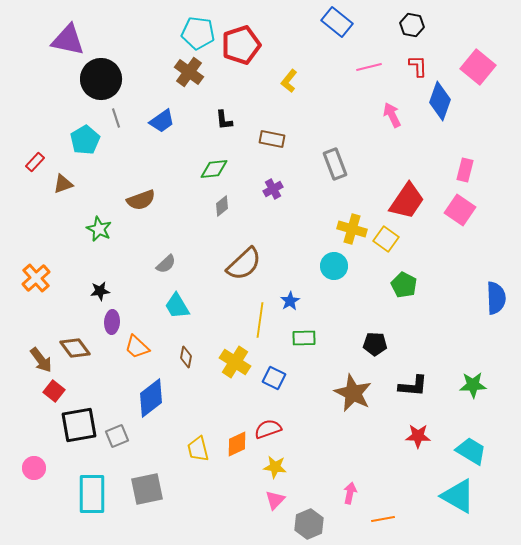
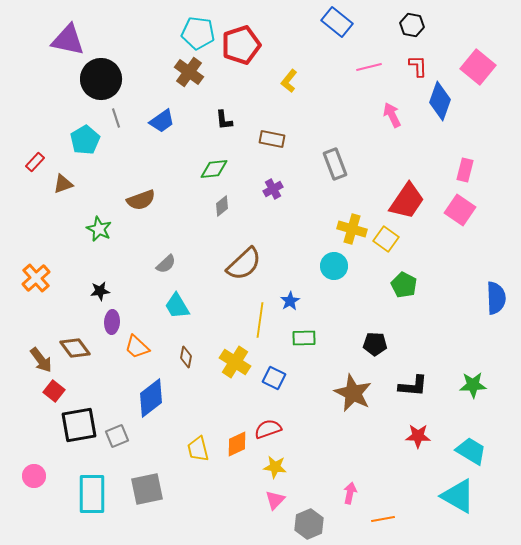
pink circle at (34, 468): moved 8 px down
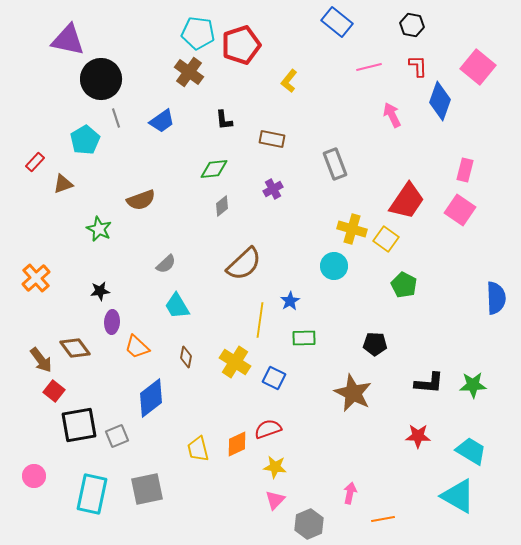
black L-shape at (413, 386): moved 16 px right, 3 px up
cyan rectangle at (92, 494): rotated 12 degrees clockwise
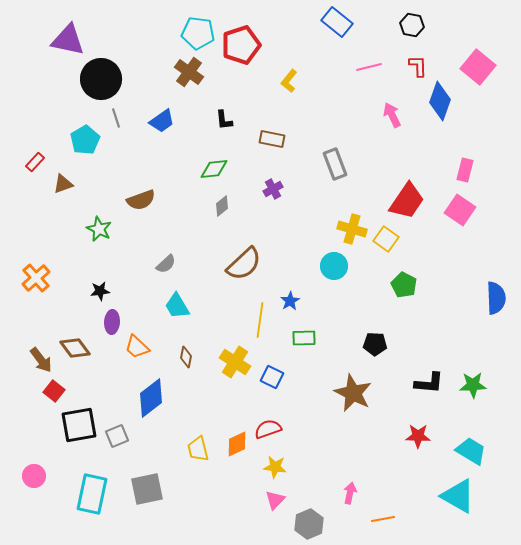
blue square at (274, 378): moved 2 px left, 1 px up
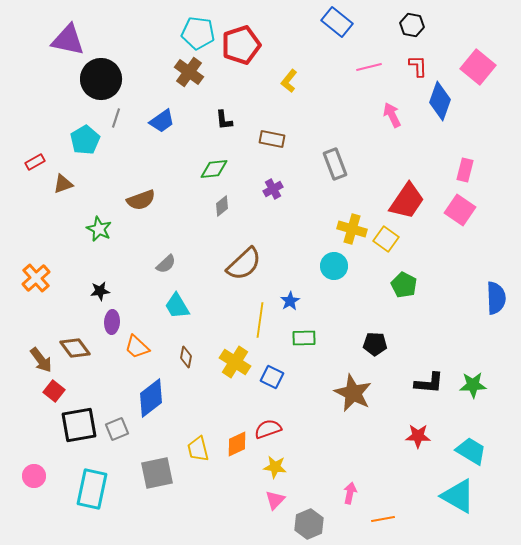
gray line at (116, 118): rotated 36 degrees clockwise
red rectangle at (35, 162): rotated 18 degrees clockwise
gray square at (117, 436): moved 7 px up
gray square at (147, 489): moved 10 px right, 16 px up
cyan rectangle at (92, 494): moved 5 px up
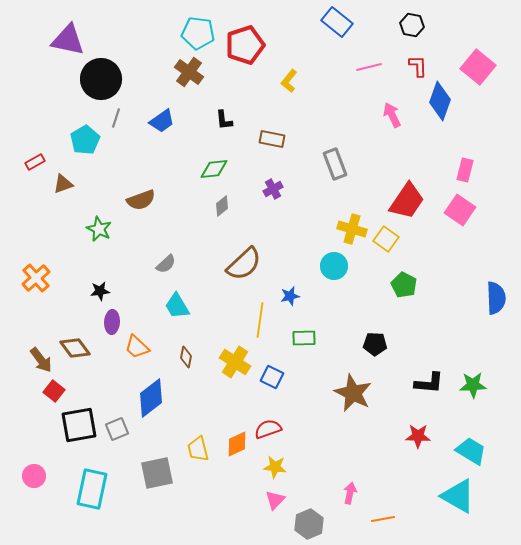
red pentagon at (241, 45): moved 4 px right
blue star at (290, 301): moved 5 px up; rotated 18 degrees clockwise
